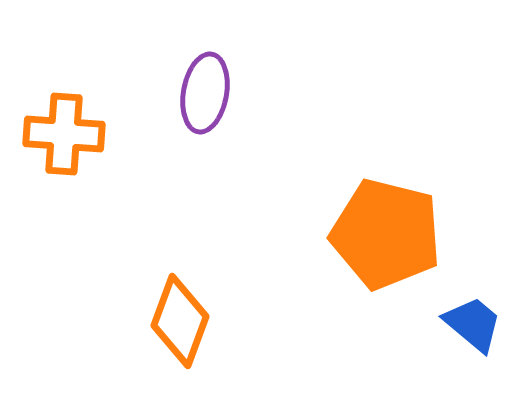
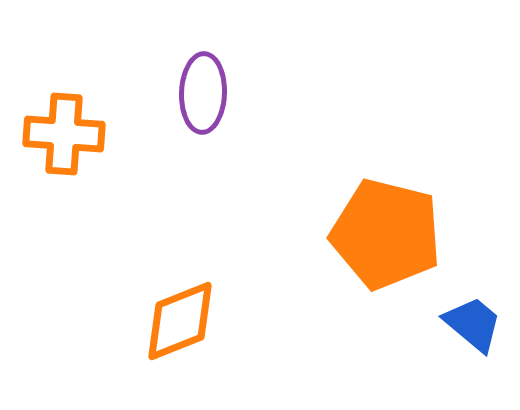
purple ellipse: moved 2 px left; rotated 8 degrees counterclockwise
orange diamond: rotated 48 degrees clockwise
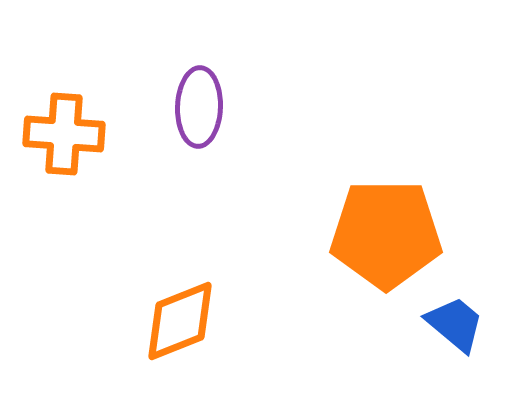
purple ellipse: moved 4 px left, 14 px down
orange pentagon: rotated 14 degrees counterclockwise
blue trapezoid: moved 18 px left
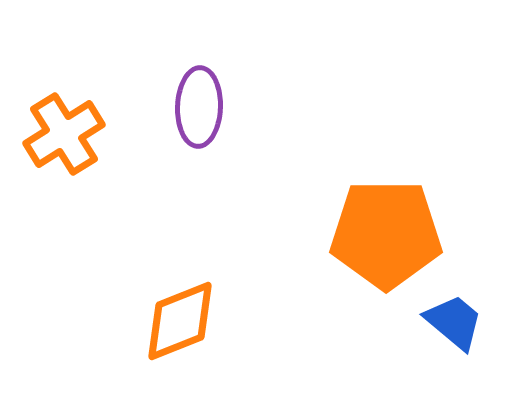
orange cross: rotated 36 degrees counterclockwise
blue trapezoid: moved 1 px left, 2 px up
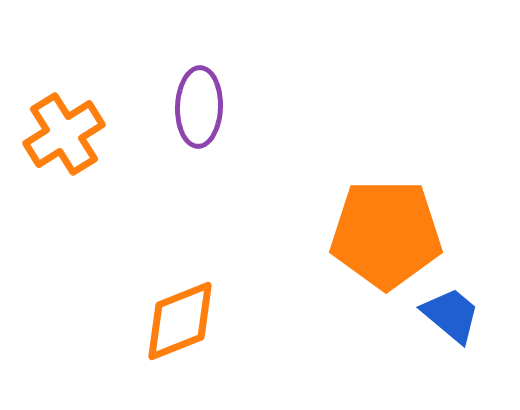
blue trapezoid: moved 3 px left, 7 px up
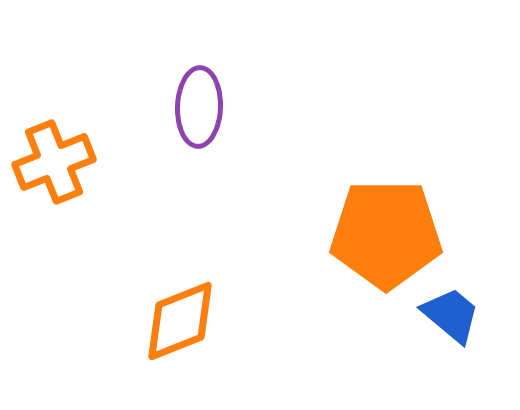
orange cross: moved 10 px left, 28 px down; rotated 10 degrees clockwise
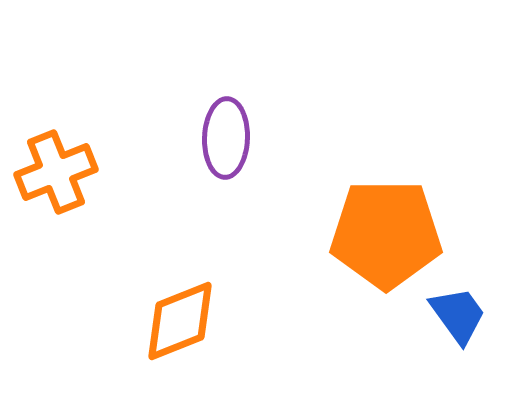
purple ellipse: moved 27 px right, 31 px down
orange cross: moved 2 px right, 10 px down
blue trapezoid: moved 7 px right; rotated 14 degrees clockwise
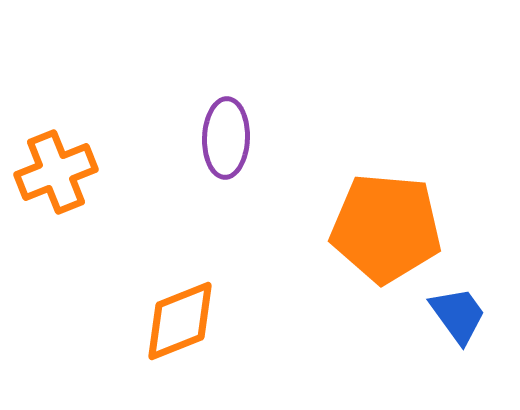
orange pentagon: moved 6 px up; rotated 5 degrees clockwise
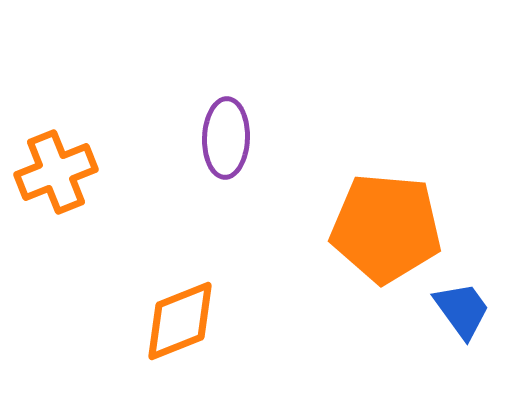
blue trapezoid: moved 4 px right, 5 px up
